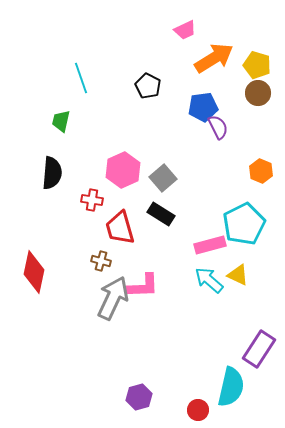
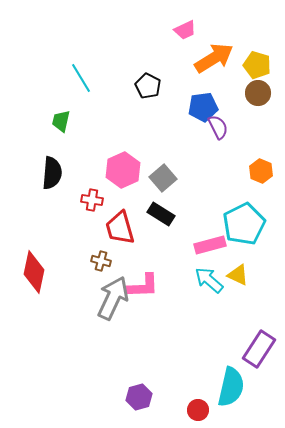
cyan line: rotated 12 degrees counterclockwise
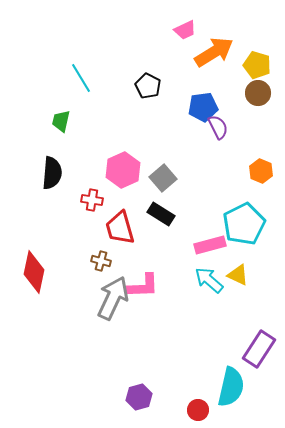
orange arrow: moved 6 px up
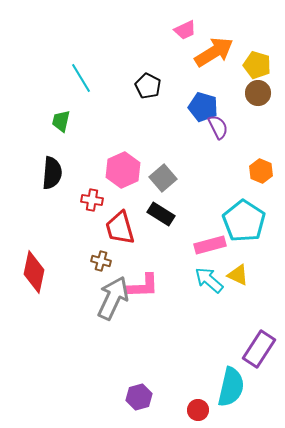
blue pentagon: rotated 24 degrees clockwise
cyan pentagon: moved 3 px up; rotated 12 degrees counterclockwise
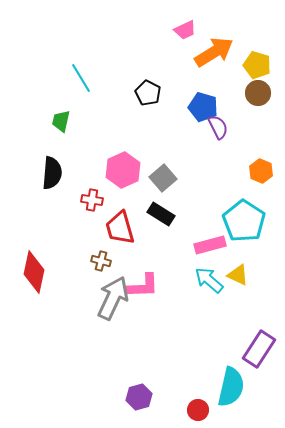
black pentagon: moved 7 px down
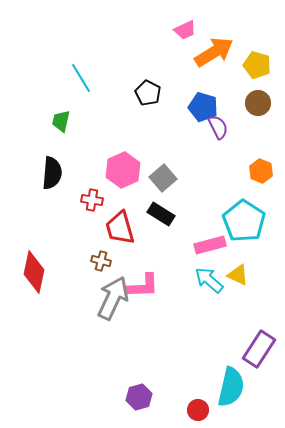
brown circle: moved 10 px down
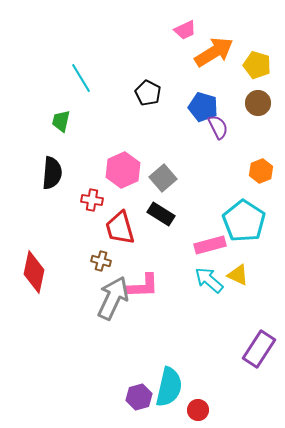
orange hexagon: rotated 15 degrees clockwise
cyan semicircle: moved 62 px left
